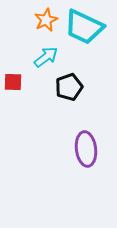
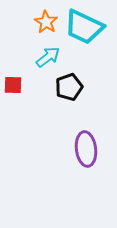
orange star: moved 2 px down; rotated 15 degrees counterclockwise
cyan arrow: moved 2 px right
red square: moved 3 px down
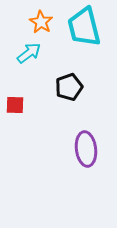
orange star: moved 5 px left
cyan trapezoid: rotated 51 degrees clockwise
cyan arrow: moved 19 px left, 4 px up
red square: moved 2 px right, 20 px down
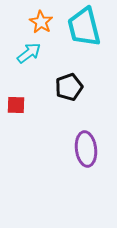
red square: moved 1 px right
